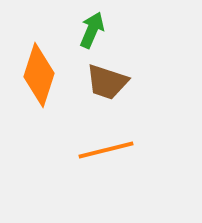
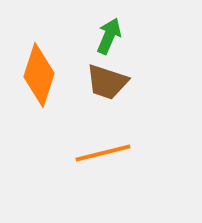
green arrow: moved 17 px right, 6 px down
orange line: moved 3 px left, 3 px down
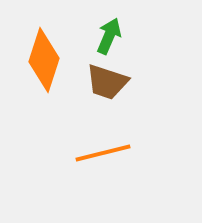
orange diamond: moved 5 px right, 15 px up
